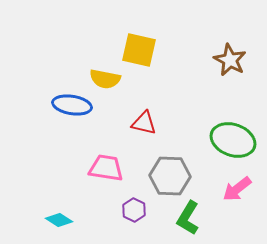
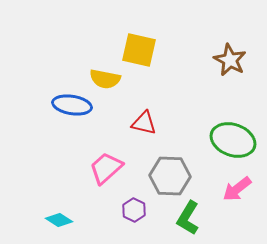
pink trapezoid: rotated 51 degrees counterclockwise
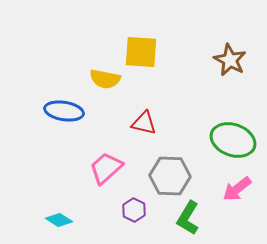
yellow square: moved 2 px right, 2 px down; rotated 9 degrees counterclockwise
blue ellipse: moved 8 px left, 6 px down
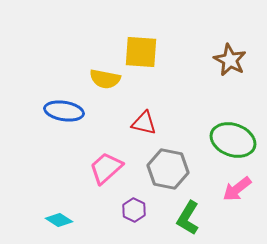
gray hexagon: moved 2 px left, 7 px up; rotated 9 degrees clockwise
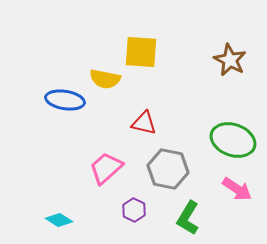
blue ellipse: moved 1 px right, 11 px up
pink arrow: rotated 108 degrees counterclockwise
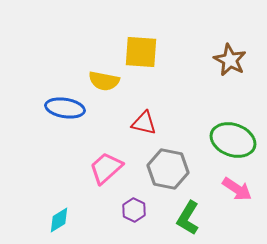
yellow semicircle: moved 1 px left, 2 px down
blue ellipse: moved 8 px down
cyan diamond: rotated 64 degrees counterclockwise
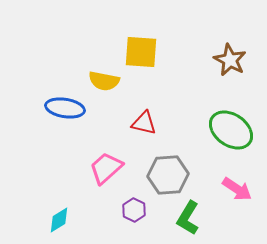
green ellipse: moved 2 px left, 10 px up; rotated 15 degrees clockwise
gray hexagon: moved 6 px down; rotated 15 degrees counterclockwise
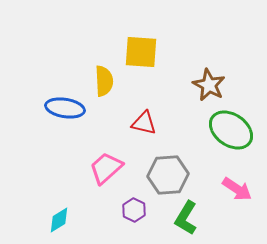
brown star: moved 21 px left, 25 px down
yellow semicircle: rotated 104 degrees counterclockwise
green L-shape: moved 2 px left
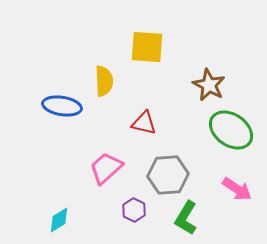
yellow square: moved 6 px right, 5 px up
blue ellipse: moved 3 px left, 2 px up
